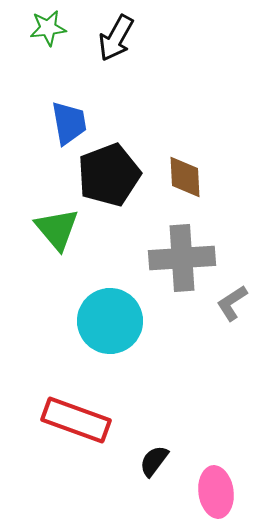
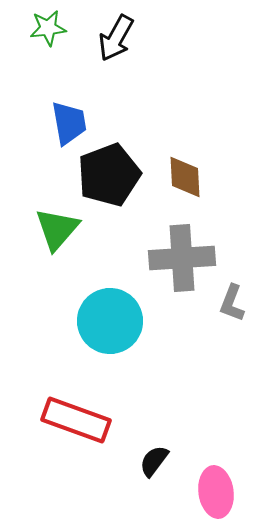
green triangle: rotated 21 degrees clockwise
gray L-shape: rotated 36 degrees counterclockwise
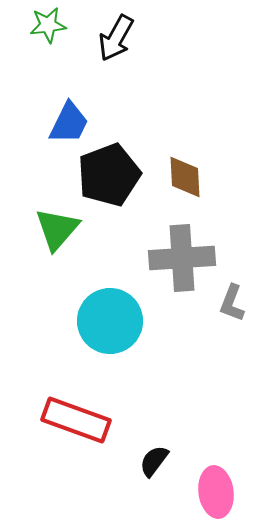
green star: moved 3 px up
blue trapezoid: rotated 36 degrees clockwise
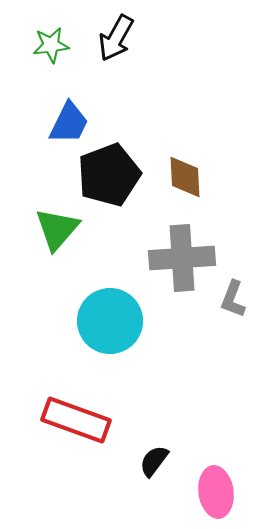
green star: moved 3 px right, 20 px down
gray L-shape: moved 1 px right, 4 px up
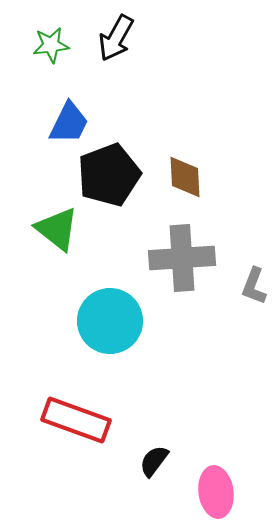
green triangle: rotated 33 degrees counterclockwise
gray L-shape: moved 21 px right, 13 px up
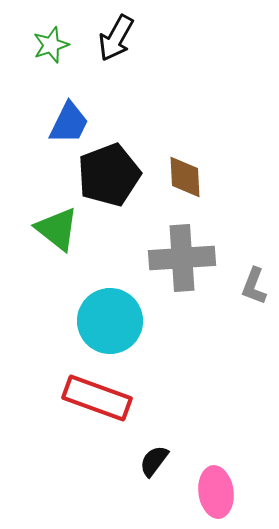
green star: rotated 12 degrees counterclockwise
red rectangle: moved 21 px right, 22 px up
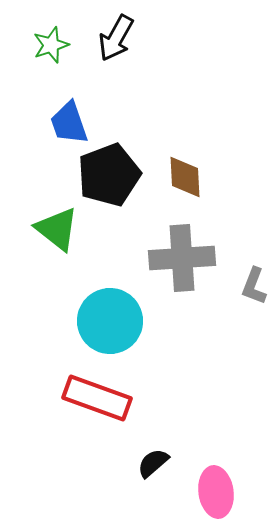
blue trapezoid: rotated 135 degrees clockwise
black semicircle: moved 1 px left, 2 px down; rotated 12 degrees clockwise
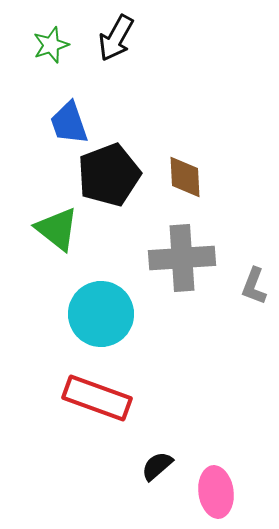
cyan circle: moved 9 px left, 7 px up
black semicircle: moved 4 px right, 3 px down
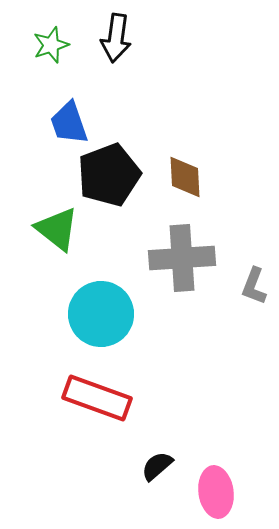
black arrow: rotated 21 degrees counterclockwise
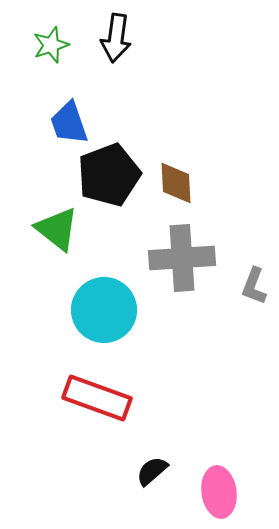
brown diamond: moved 9 px left, 6 px down
cyan circle: moved 3 px right, 4 px up
black semicircle: moved 5 px left, 5 px down
pink ellipse: moved 3 px right
